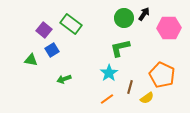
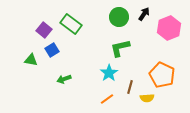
green circle: moved 5 px left, 1 px up
pink hexagon: rotated 20 degrees counterclockwise
yellow semicircle: rotated 32 degrees clockwise
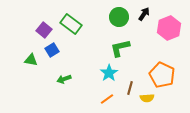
brown line: moved 1 px down
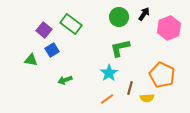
green arrow: moved 1 px right, 1 px down
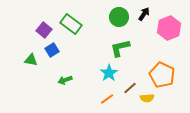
brown line: rotated 32 degrees clockwise
